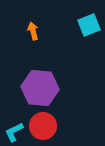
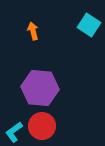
cyan square: rotated 35 degrees counterclockwise
red circle: moved 1 px left
cyan L-shape: rotated 10 degrees counterclockwise
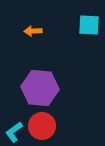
cyan square: rotated 30 degrees counterclockwise
orange arrow: rotated 78 degrees counterclockwise
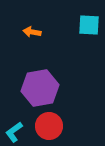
orange arrow: moved 1 px left, 1 px down; rotated 12 degrees clockwise
purple hexagon: rotated 15 degrees counterclockwise
red circle: moved 7 px right
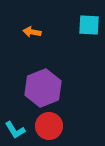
purple hexagon: moved 3 px right; rotated 12 degrees counterclockwise
cyan L-shape: moved 1 px right, 2 px up; rotated 85 degrees counterclockwise
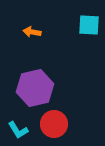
purple hexagon: moved 8 px left; rotated 9 degrees clockwise
red circle: moved 5 px right, 2 px up
cyan L-shape: moved 3 px right
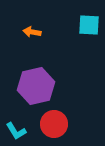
purple hexagon: moved 1 px right, 2 px up
cyan L-shape: moved 2 px left, 1 px down
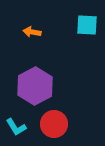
cyan square: moved 2 px left
purple hexagon: moved 1 px left; rotated 15 degrees counterclockwise
cyan L-shape: moved 4 px up
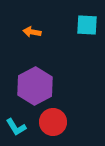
red circle: moved 1 px left, 2 px up
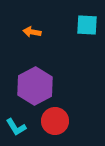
red circle: moved 2 px right, 1 px up
